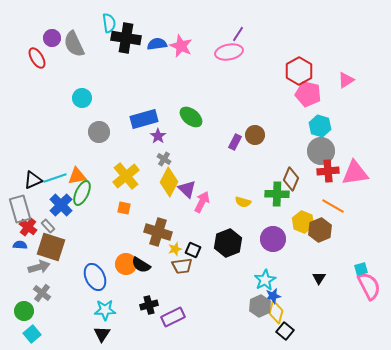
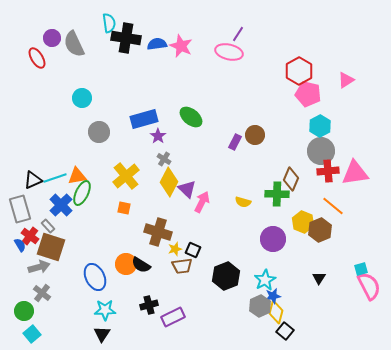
pink ellipse at (229, 52): rotated 24 degrees clockwise
cyan hexagon at (320, 126): rotated 15 degrees clockwise
orange line at (333, 206): rotated 10 degrees clockwise
red cross at (28, 227): moved 2 px right, 9 px down
black hexagon at (228, 243): moved 2 px left, 33 px down
blue semicircle at (20, 245): rotated 56 degrees clockwise
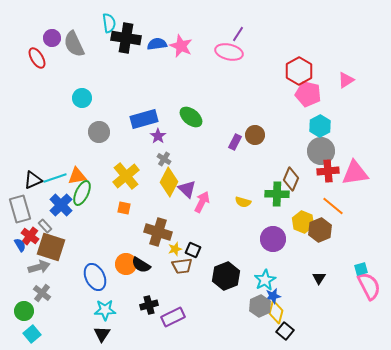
gray rectangle at (48, 226): moved 3 px left
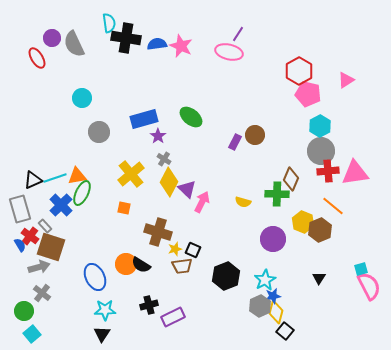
yellow cross at (126, 176): moved 5 px right, 2 px up
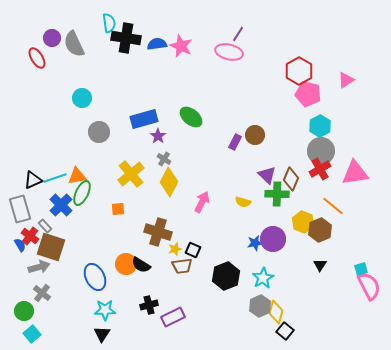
red cross at (328, 171): moved 8 px left, 2 px up; rotated 25 degrees counterclockwise
purple triangle at (187, 189): moved 80 px right, 14 px up
orange square at (124, 208): moved 6 px left, 1 px down; rotated 16 degrees counterclockwise
black triangle at (319, 278): moved 1 px right, 13 px up
cyan star at (265, 280): moved 2 px left, 2 px up
blue star at (273, 296): moved 18 px left, 53 px up
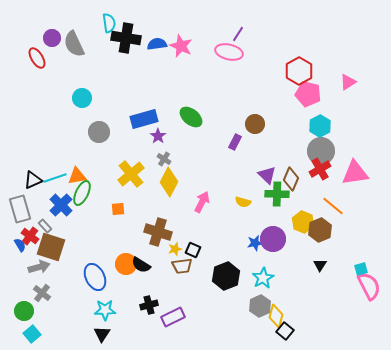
pink triangle at (346, 80): moved 2 px right, 2 px down
brown circle at (255, 135): moved 11 px up
yellow diamond at (276, 312): moved 4 px down
